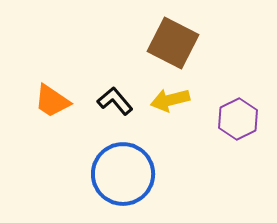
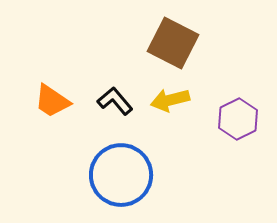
blue circle: moved 2 px left, 1 px down
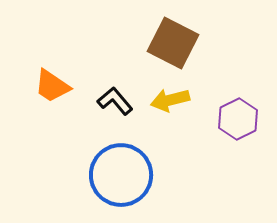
orange trapezoid: moved 15 px up
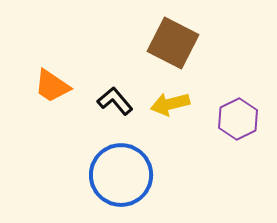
yellow arrow: moved 4 px down
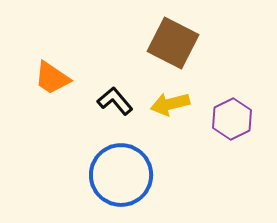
orange trapezoid: moved 8 px up
purple hexagon: moved 6 px left
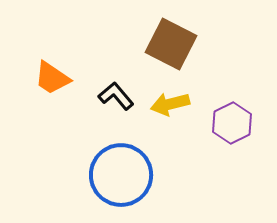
brown square: moved 2 px left, 1 px down
black L-shape: moved 1 px right, 5 px up
purple hexagon: moved 4 px down
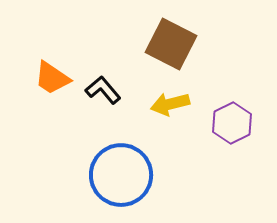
black L-shape: moved 13 px left, 6 px up
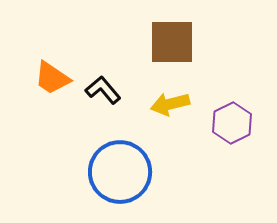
brown square: moved 1 px right, 2 px up; rotated 27 degrees counterclockwise
blue circle: moved 1 px left, 3 px up
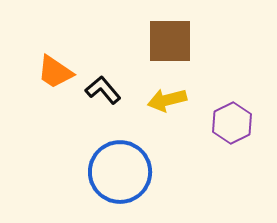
brown square: moved 2 px left, 1 px up
orange trapezoid: moved 3 px right, 6 px up
yellow arrow: moved 3 px left, 4 px up
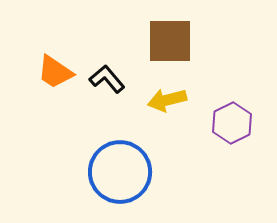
black L-shape: moved 4 px right, 11 px up
